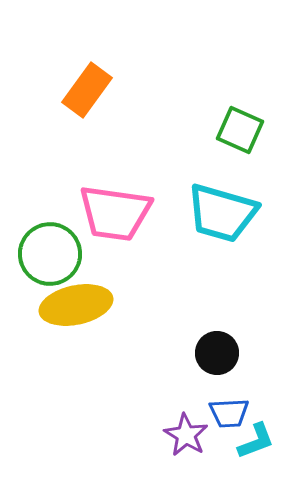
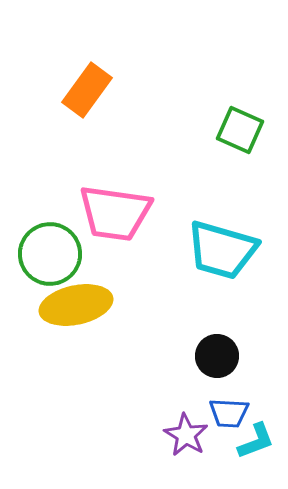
cyan trapezoid: moved 37 px down
black circle: moved 3 px down
blue trapezoid: rotated 6 degrees clockwise
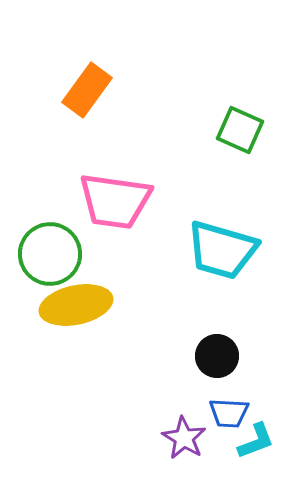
pink trapezoid: moved 12 px up
purple star: moved 2 px left, 3 px down
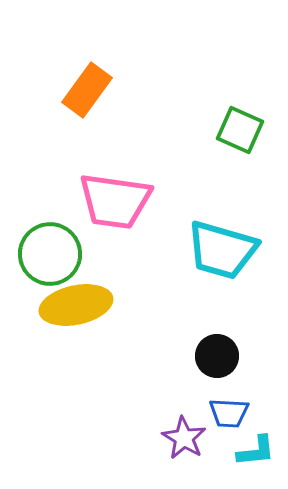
cyan L-shape: moved 10 px down; rotated 15 degrees clockwise
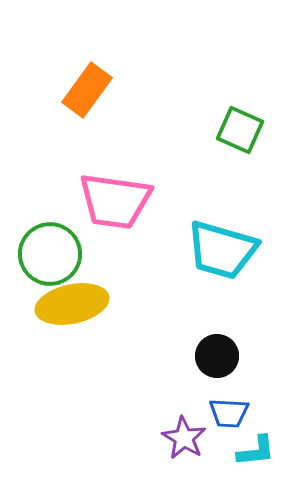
yellow ellipse: moved 4 px left, 1 px up
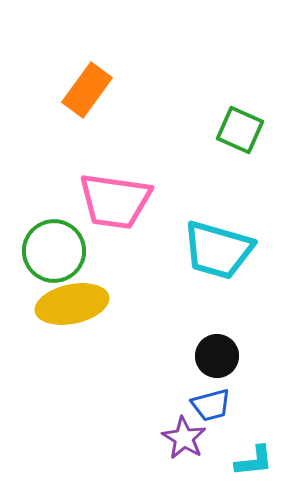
cyan trapezoid: moved 4 px left
green circle: moved 4 px right, 3 px up
blue trapezoid: moved 18 px left, 8 px up; rotated 18 degrees counterclockwise
cyan L-shape: moved 2 px left, 10 px down
